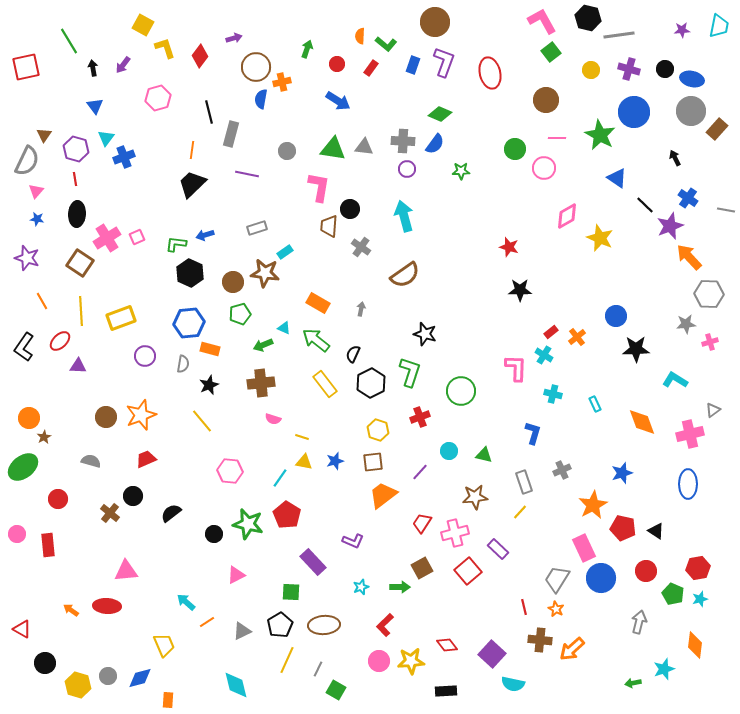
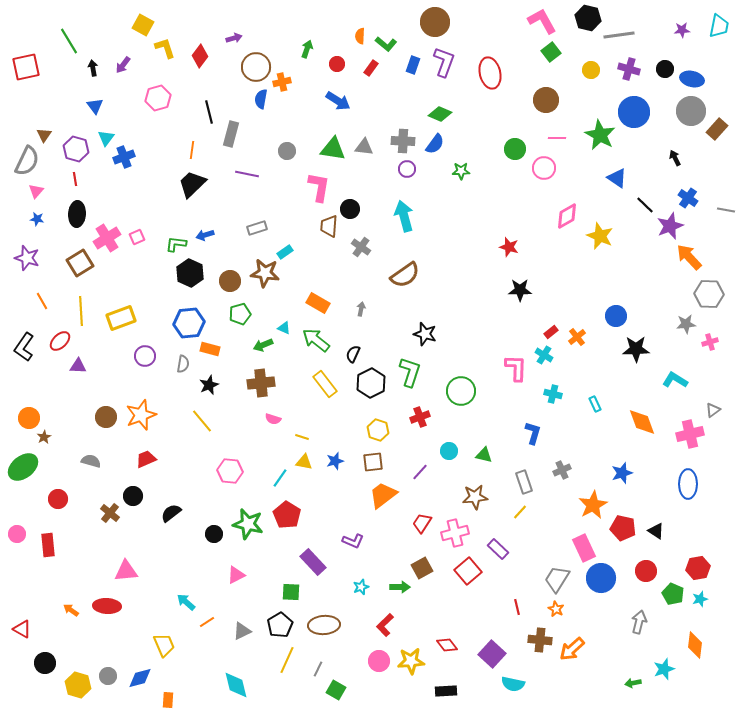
yellow star at (600, 238): moved 2 px up
brown square at (80, 263): rotated 24 degrees clockwise
brown circle at (233, 282): moved 3 px left, 1 px up
red line at (524, 607): moved 7 px left
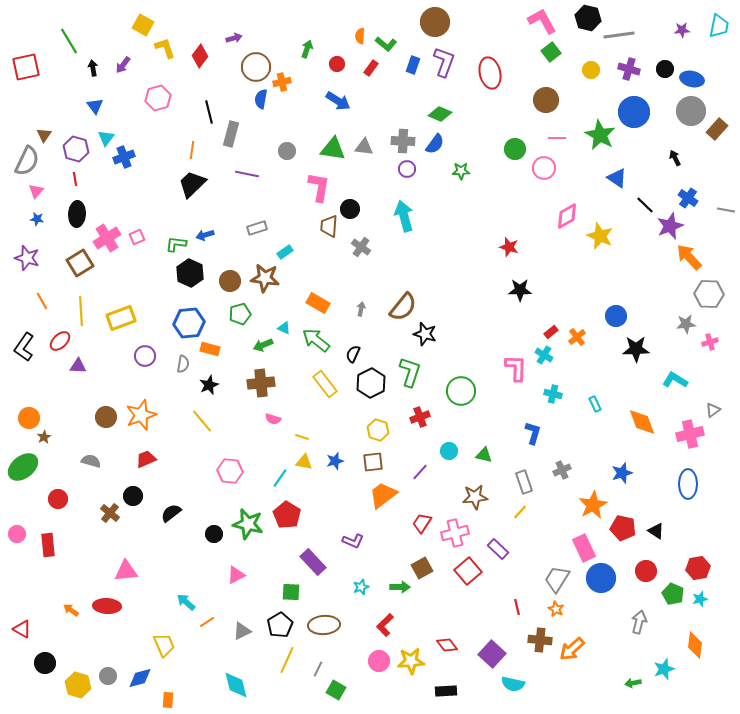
brown star at (265, 273): moved 5 px down
brown semicircle at (405, 275): moved 2 px left, 32 px down; rotated 16 degrees counterclockwise
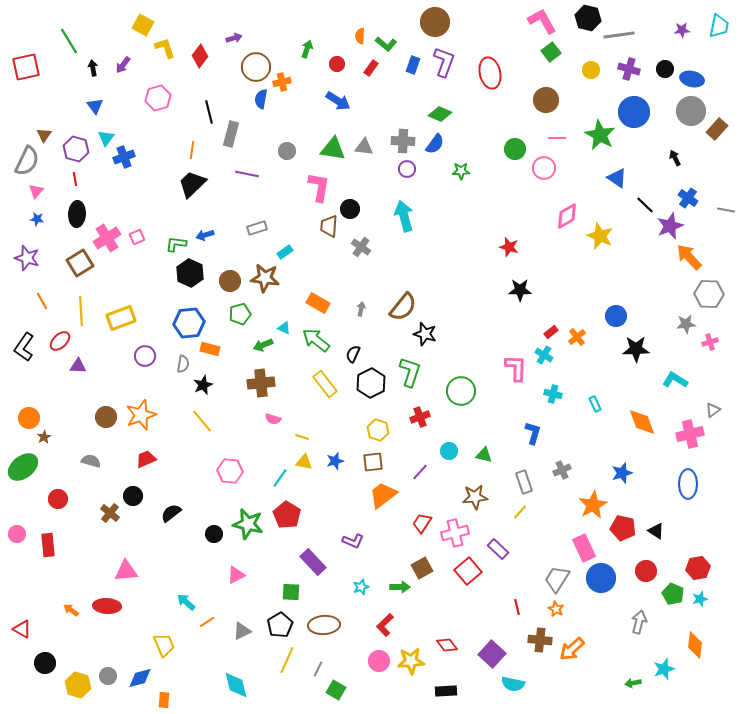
black star at (209, 385): moved 6 px left
orange rectangle at (168, 700): moved 4 px left
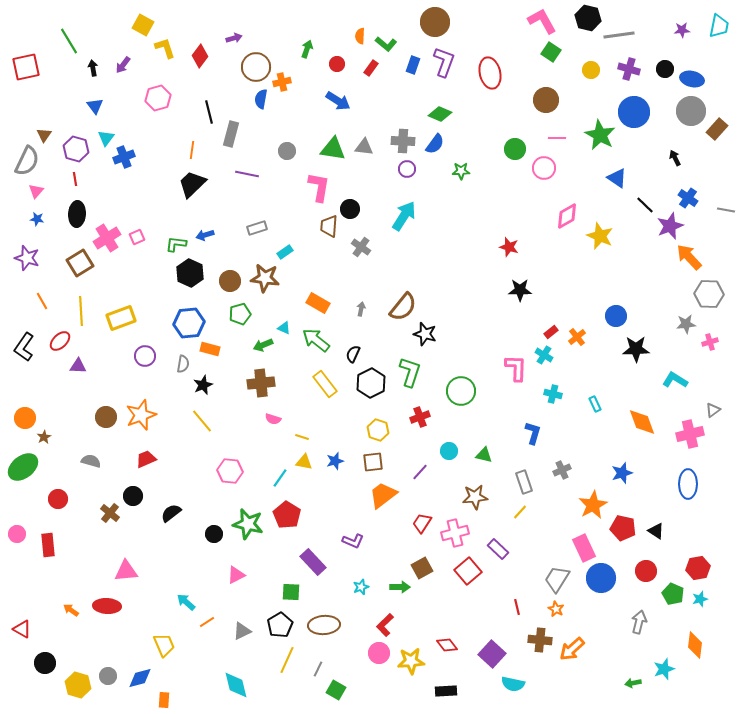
green square at (551, 52): rotated 18 degrees counterclockwise
cyan arrow at (404, 216): rotated 48 degrees clockwise
orange circle at (29, 418): moved 4 px left
pink circle at (379, 661): moved 8 px up
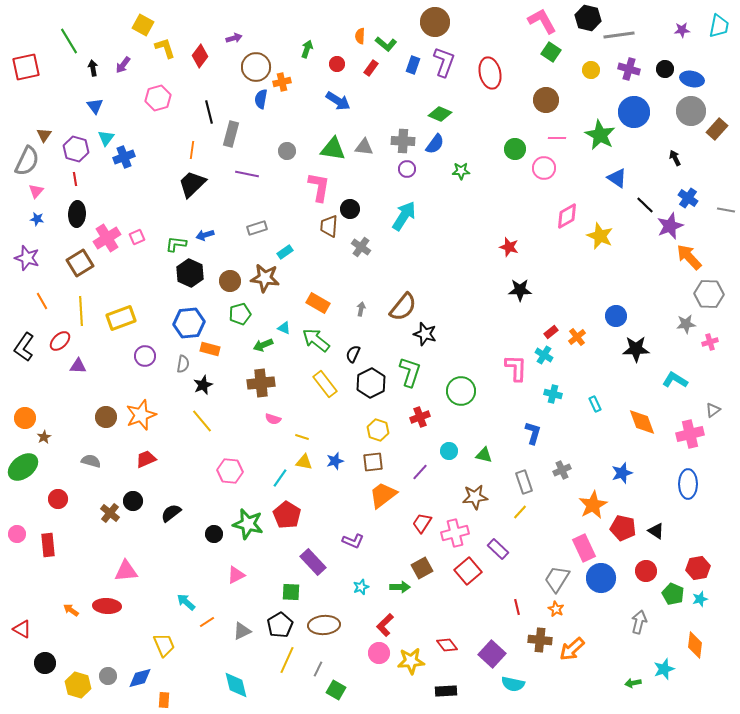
black circle at (133, 496): moved 5 px down
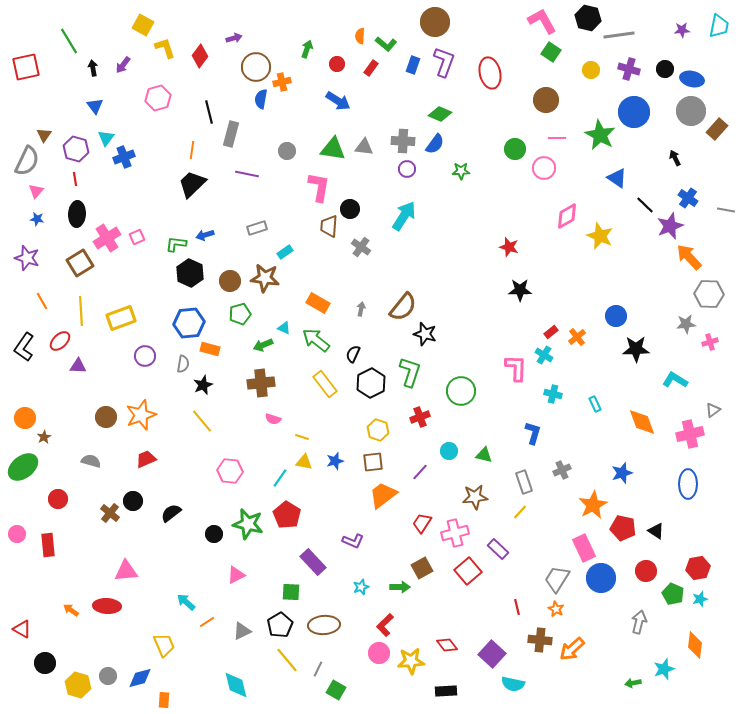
yellow line at (287, 660): rotated 64 degrees counterclockwise
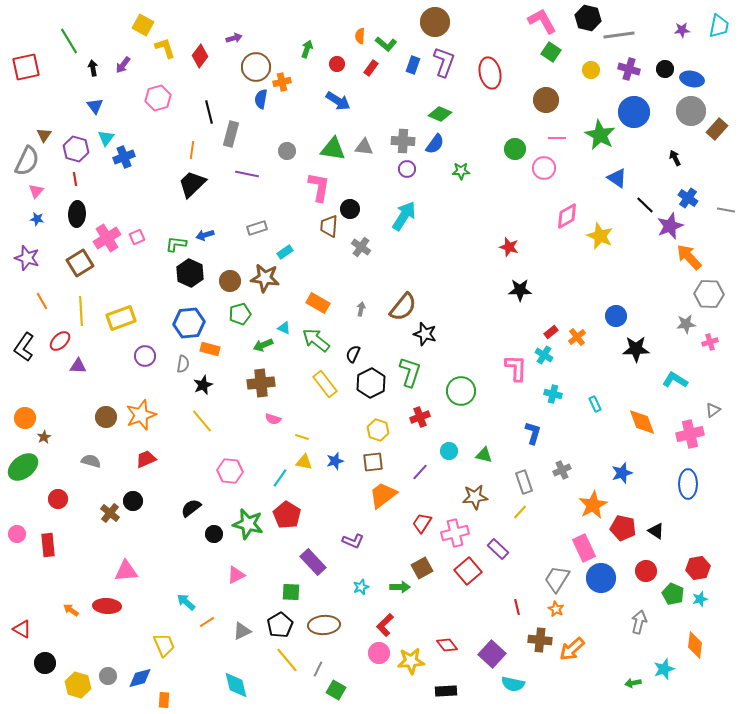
black semicircle at (171, 513): moved 20 px right, 5 px up
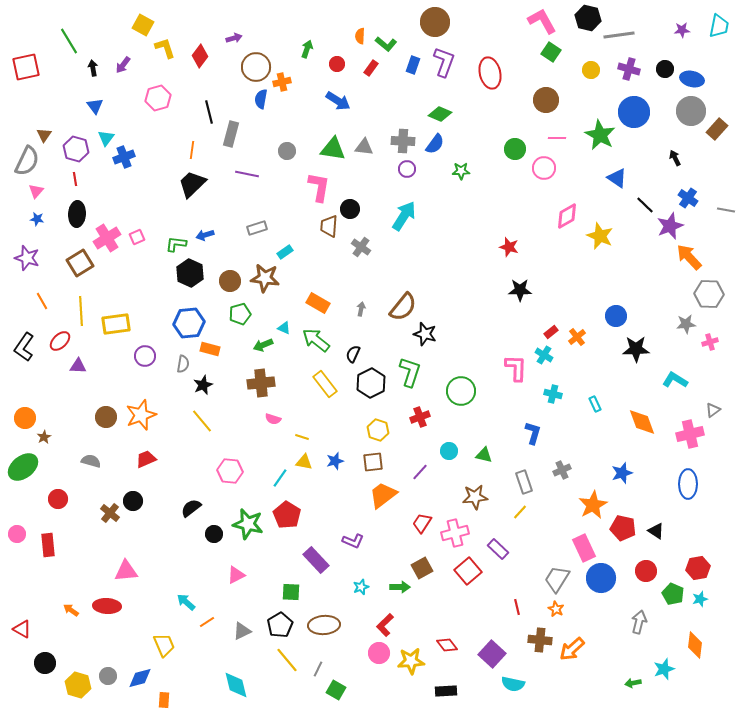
yellow rectangle at (121, 318): moved 5 px left, 6 px down; rotated 12 degrees clockwise
purple rectangle at (313, 562): moved 3 px right, 2 px up
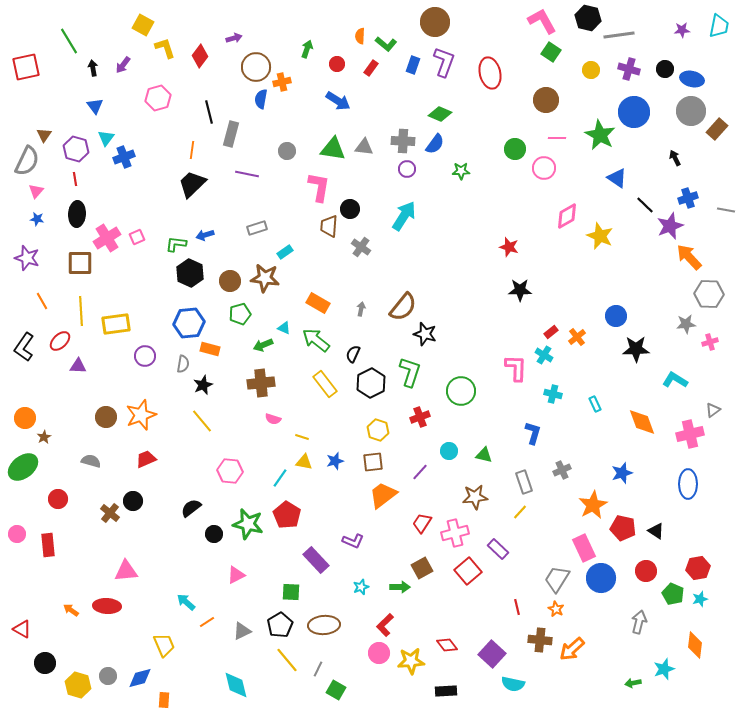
blue cross at (688, 198): rotated 36 degrees clockwise
brown square at (80, 263): rotated 32 degrees clockwise
